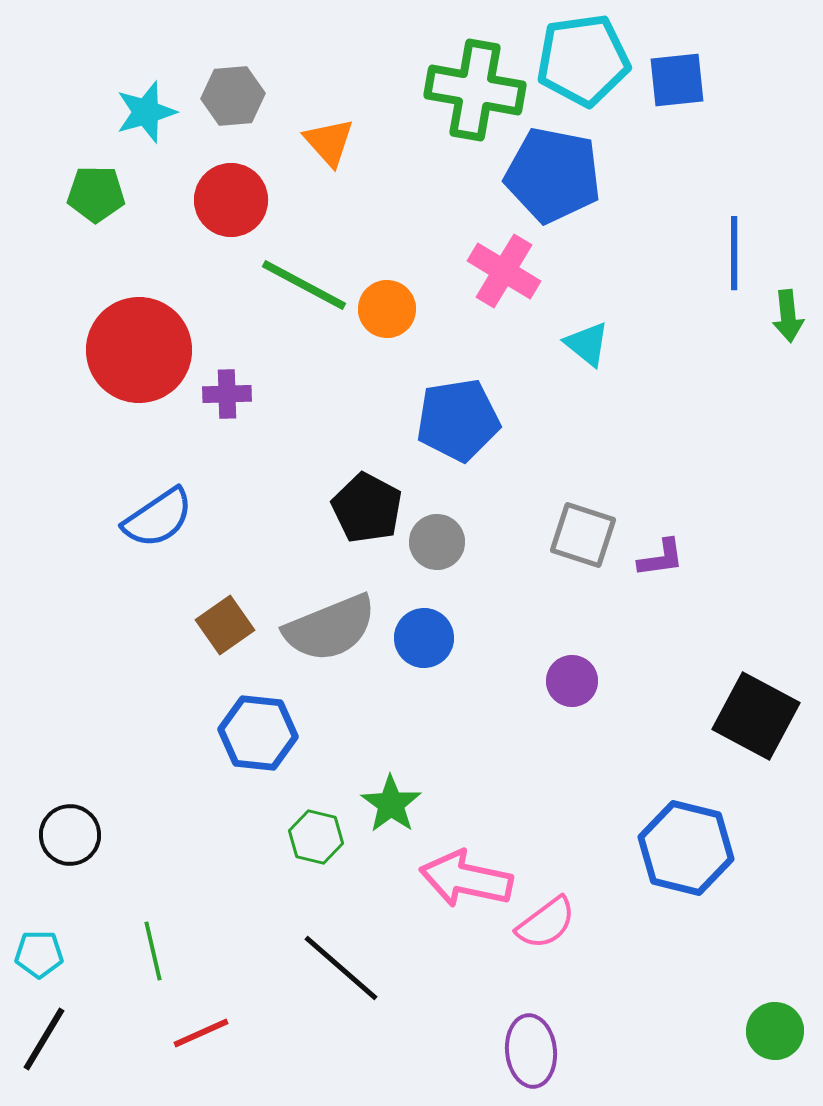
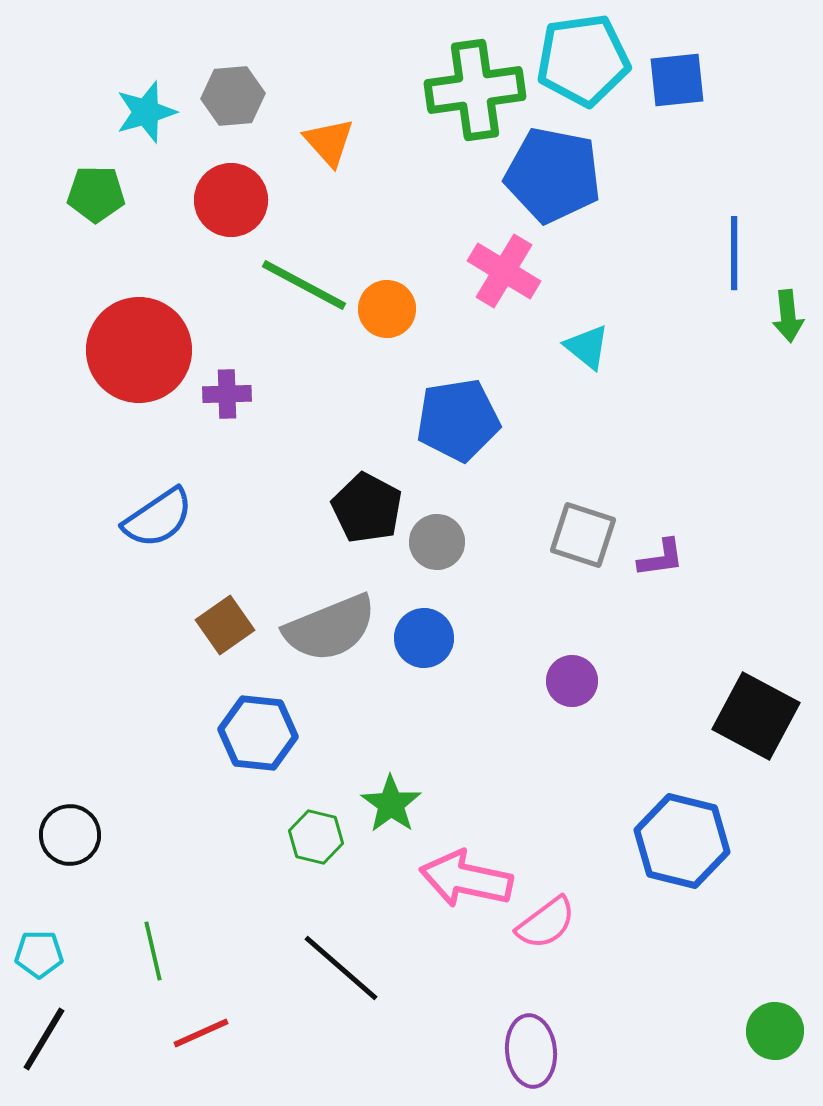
green cross at (475, 90): rotated 18 degrees counterclockwise
cyan triangle at (587, 344): moved 3 px down
blue hexagon at (686, 848): moved 4 px left, 7 px up
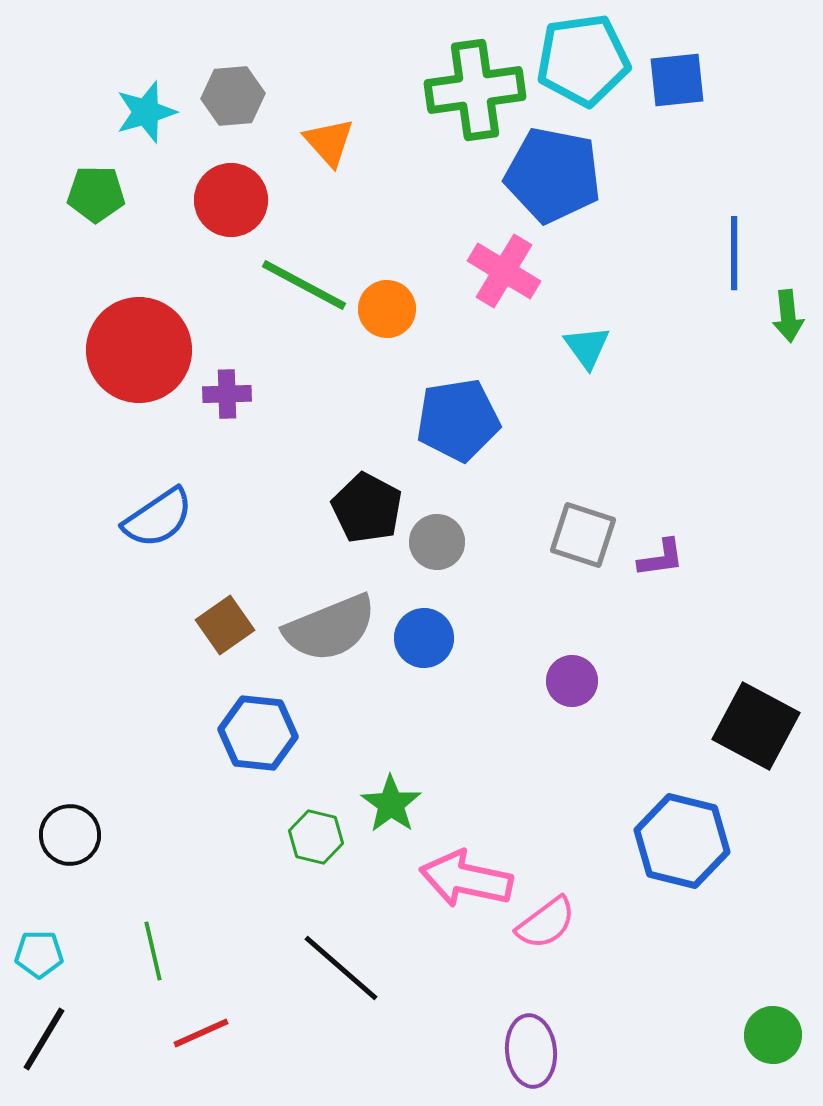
cyan triangle at (587, 347): rotated 15 degrees clockwise
black square at (756, 716): moved 10 px down
green circle at (775, 1031): moved 2 px left, 4 px down
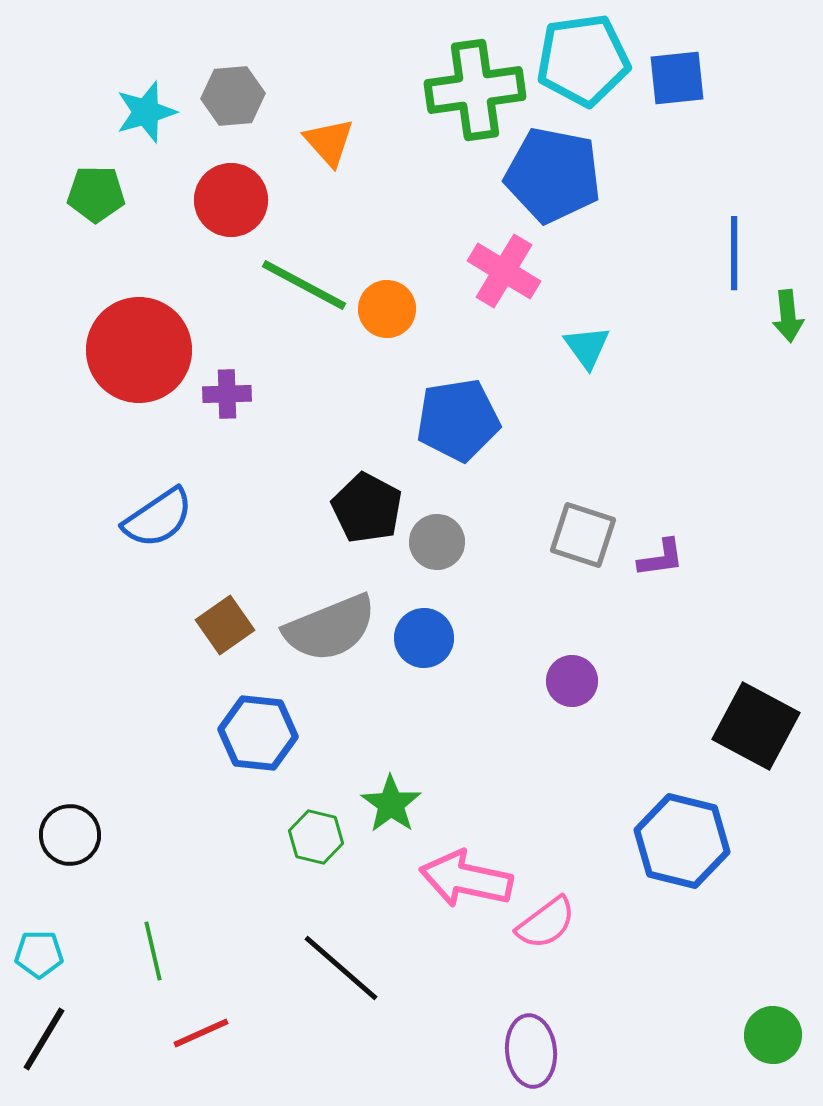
blue square at (677, 80): moved 2 px up
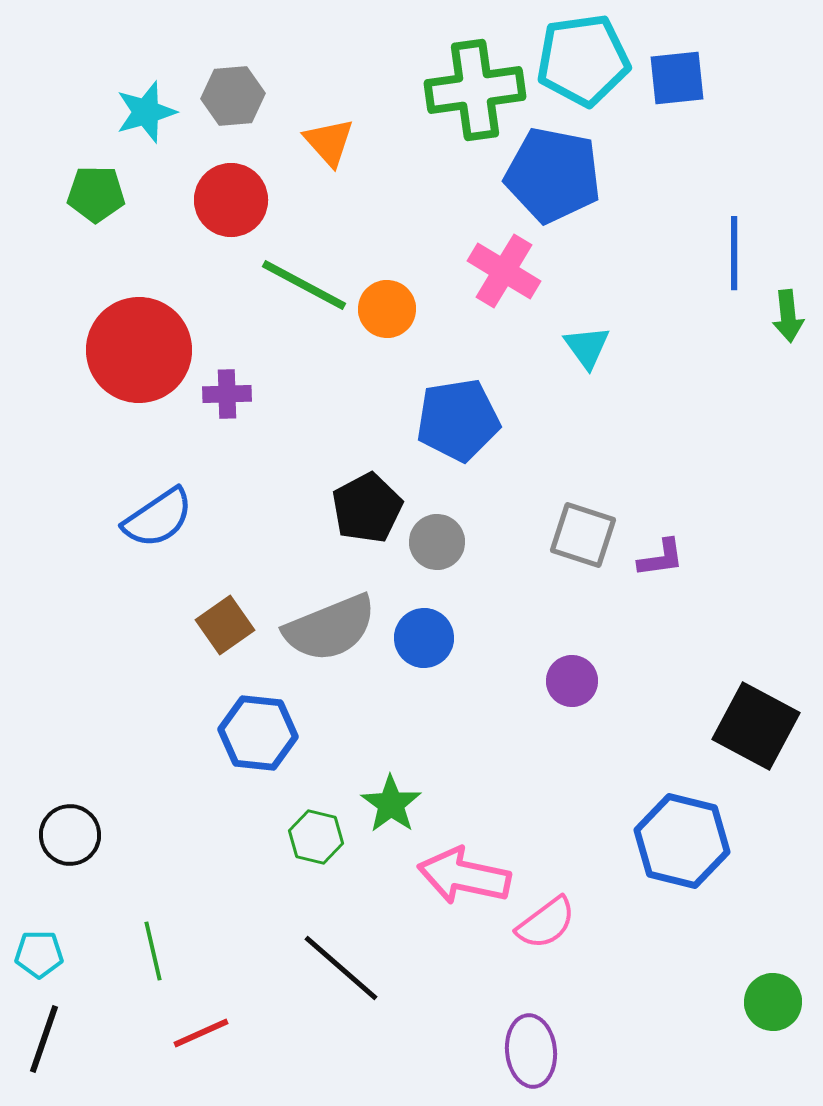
black pentagon at (367, 508): rotated 16 degrees clockwise
pink arrow at (466, 879): moved 2 px left, 3 px up
green circle at (773, 1035): moved 33 px up
black line at (44, 1039): rotated 12 degrees counterclockwise
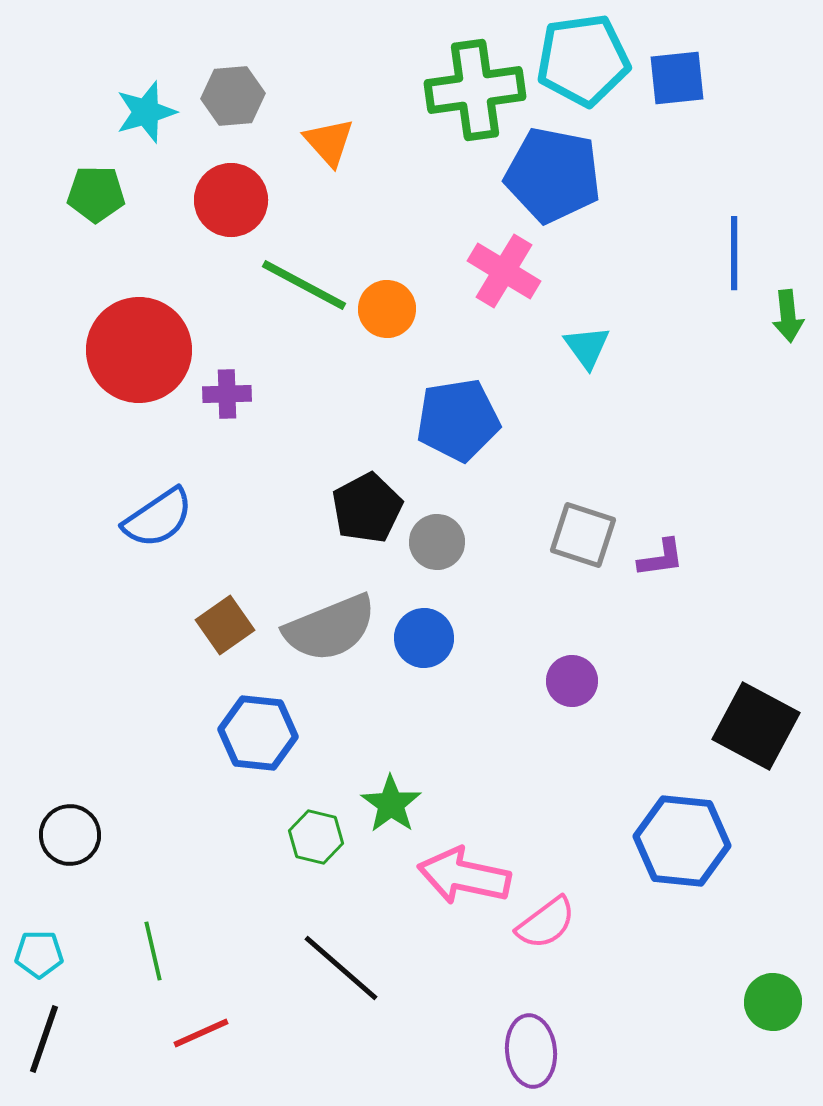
blue hexagon at (682, 841): rotated 8 degrees counterclockwise
